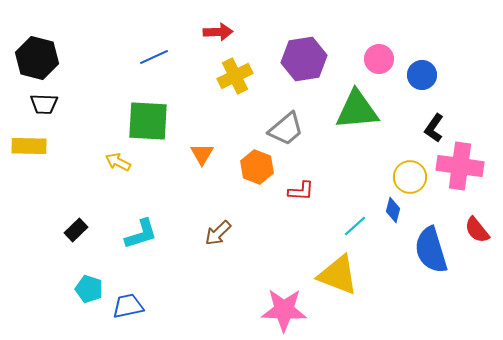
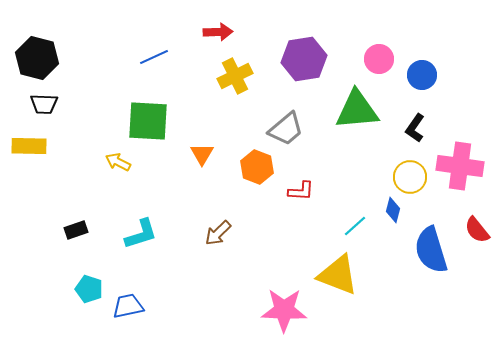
black L-shape: moved 19 px left
black rectangle: rotated 25 degrees clockwise
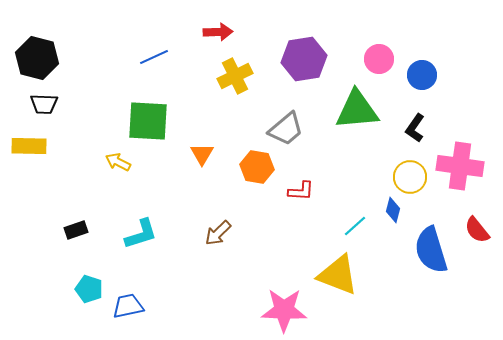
orange hexagon: rotated 12 degrees counterclockwise
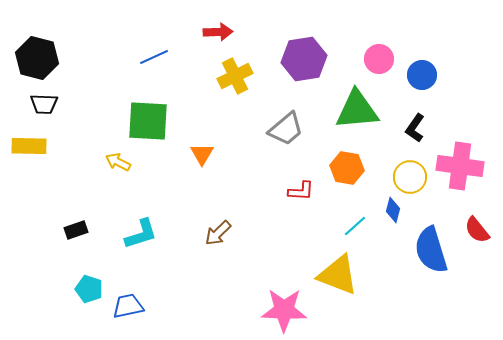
orange hexagon: moved 90 px right, 1 px down
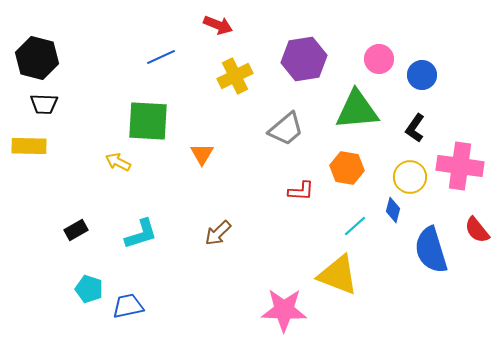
red arrow: moved 7 px up; rotated 24 degrees clockwise
blue line: moved 7 px right
black rectangle: rotated 10 degrees counterclockwise
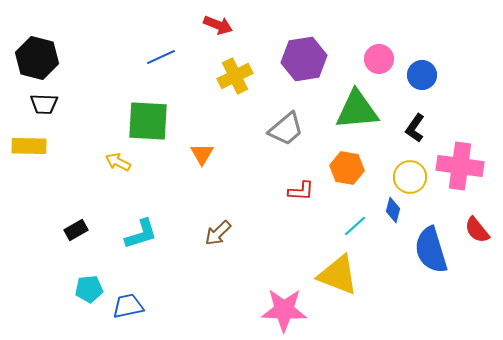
cyan pentagon: rotated 24 degrees counterclockwise
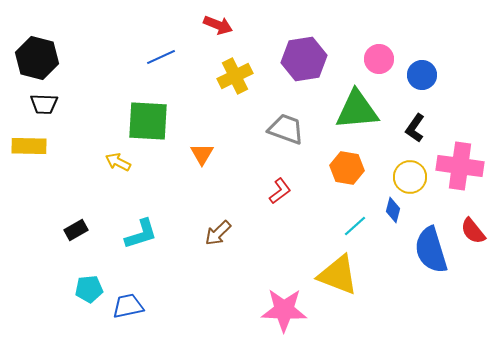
gray trapezoid: rotated 120 degrees counterclockwise
red L-shape: moved 21 px left; rotated 40 degrees counterclockwise
red semicircle: moved 4 px left, 1 px down
